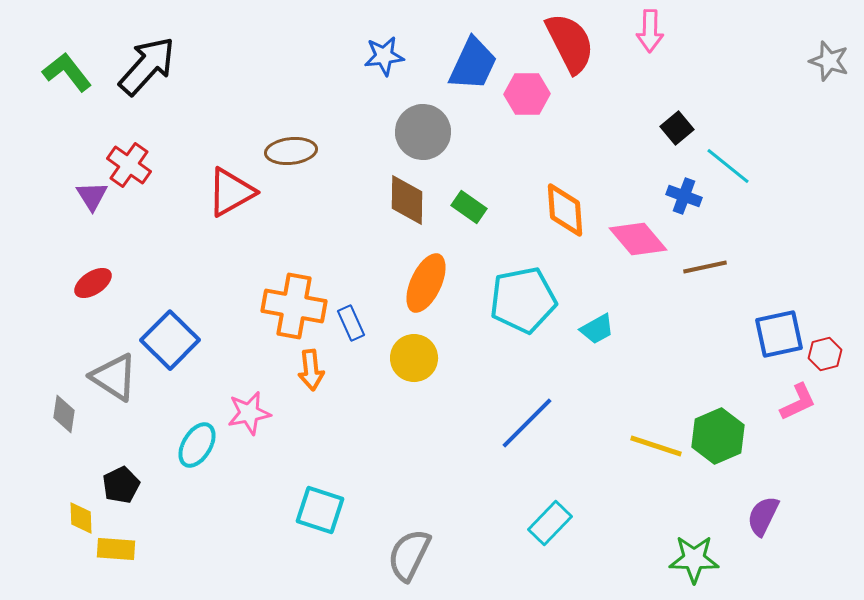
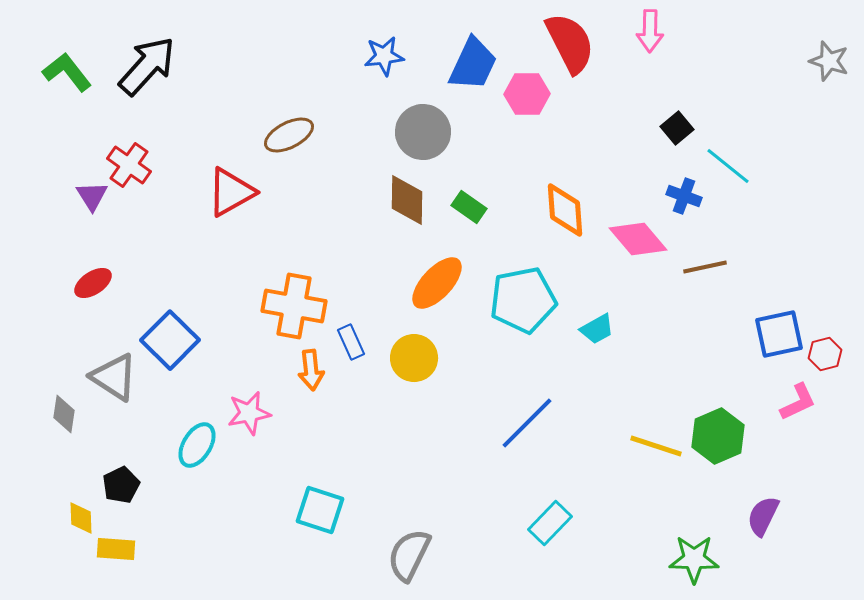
brown ellipse at (291, 151): moved 2 px left, 16 px up; rotated 21 degrees counterclockwise
orange ellipse at (426, 283): moved 11 px right; rotated 18 degrees clockwise
blue rectangle at (351, 323): moved 19 px down
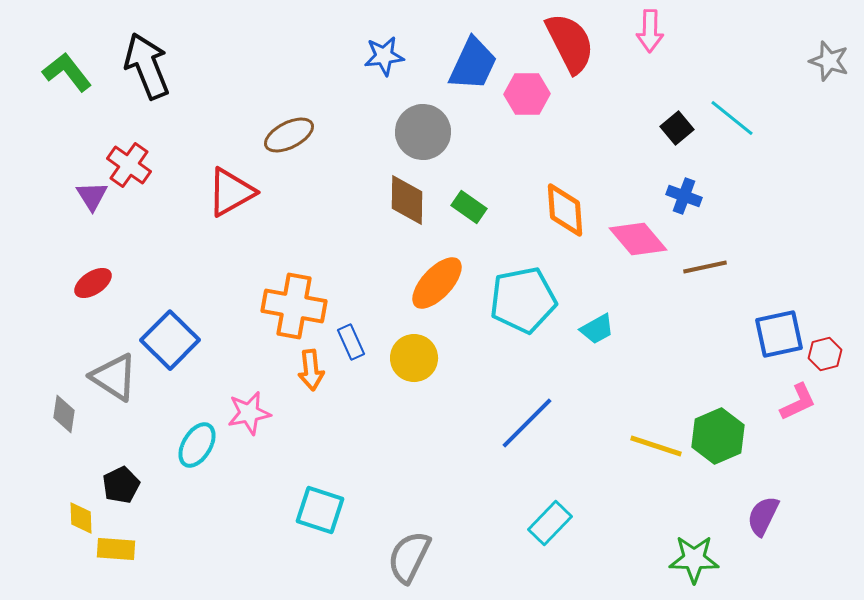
black arrow at (147, 66): rotated 64 degrees counterclockwise
cyan line at (728, 166): moved 4 px right, 48 px up
gray semicircle at (409, 555): moved 2 px down
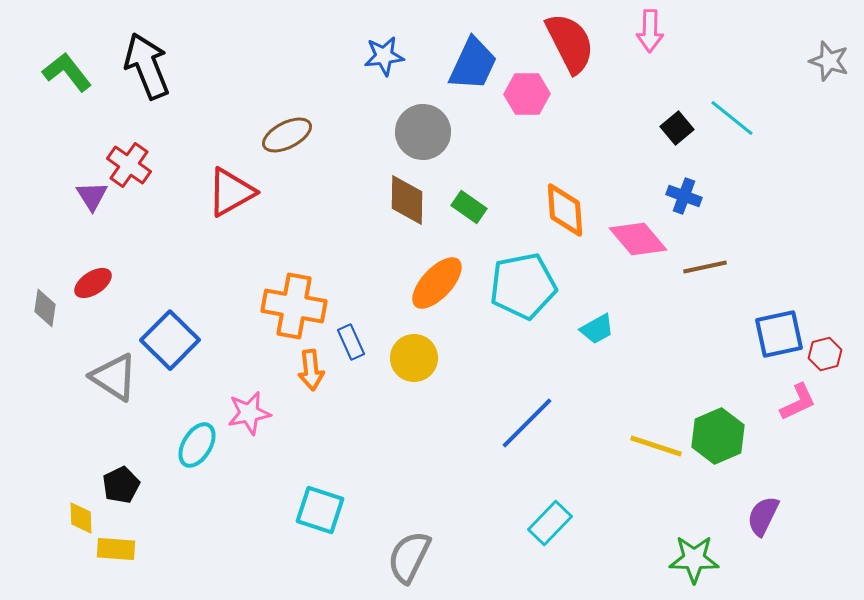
brown ellipse at (289, 135): moved 2 px left
cyan pentagon at (523, 300): moved 14 px up
gray diamond at (64, 414): moved 19 px left, 106 px up
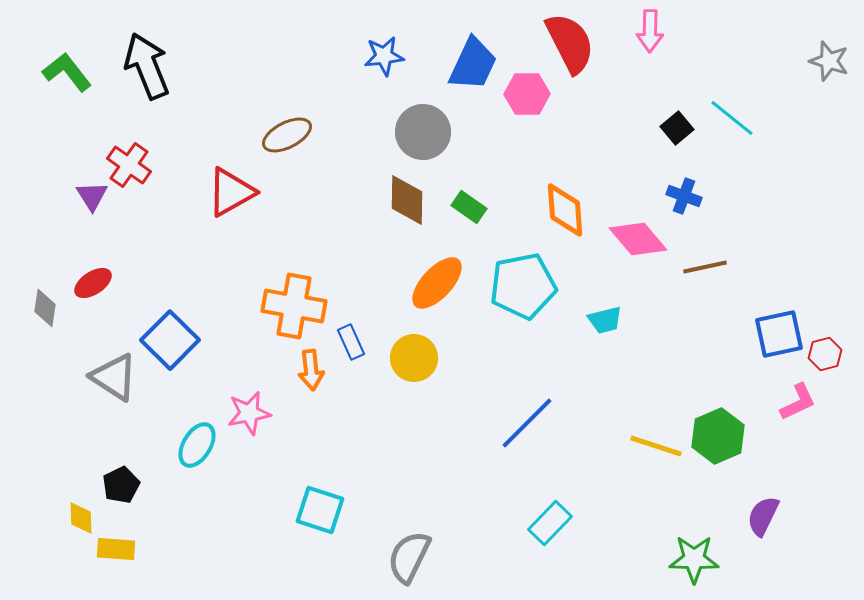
cyan trapezoid at (597, 329): moved 8 px right, 9 px up; rotated 15 degrees clockwise
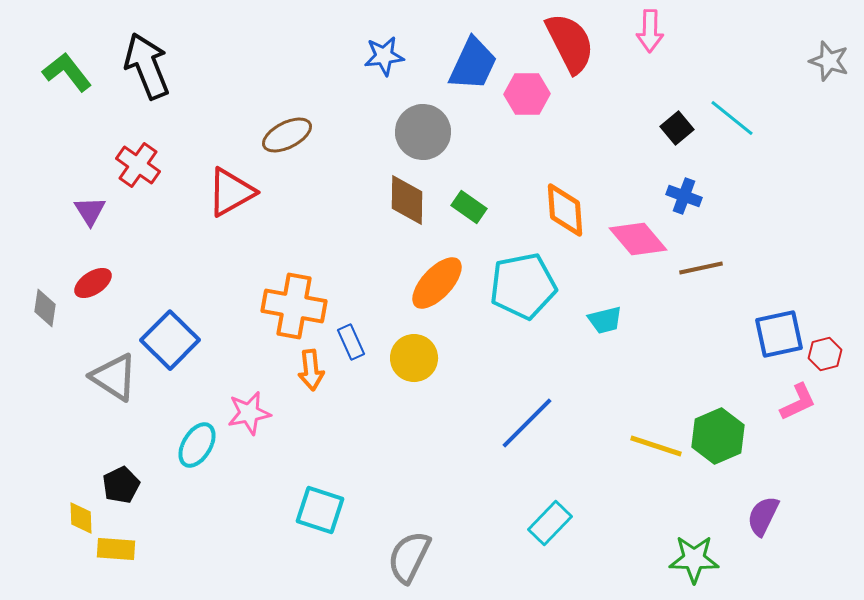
red cross at (129, 165): moved 9 px right
purple triangle at (92, 196): moved 2 px left, 15 px down
brown line at (705, 267): moved 4 px left, 1 px down
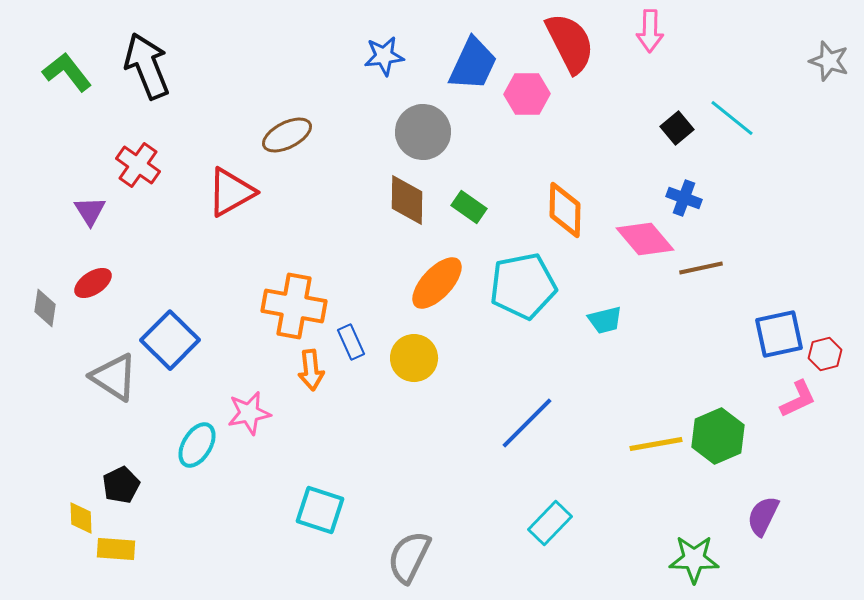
blue cross at (684, 196): moved 2 px down
orange diamond at (565, 210): rotated 6 degrees clockwise
pink diamond at (638, 239): moved 7 px right
pink L-shape at (798, 402): moved 3 px up
yellow line at (656, 446): moved 2 px up; rotated 28 degrees counterclockwise
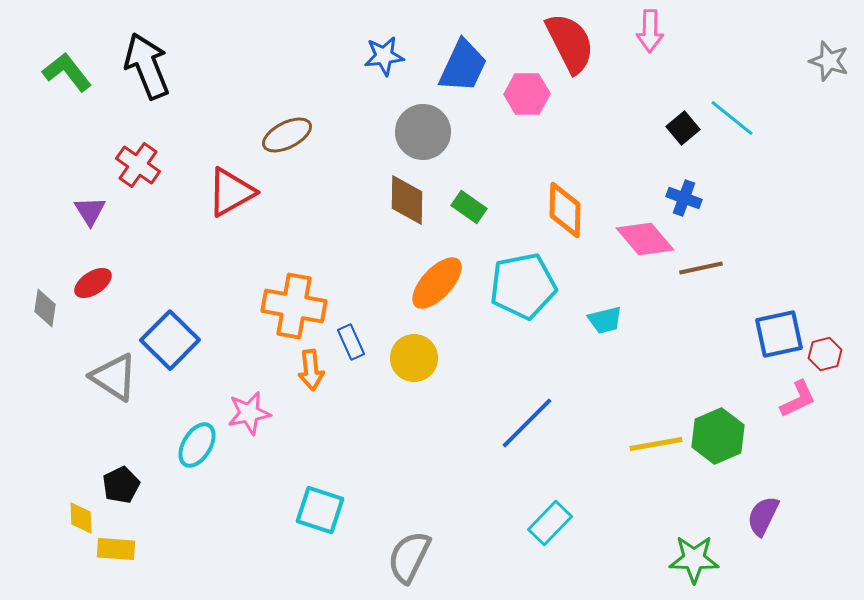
blue trapezoid at (473, 64): moved 10 px left, 2 px down
black square at (677, 128): moved 6 px right
